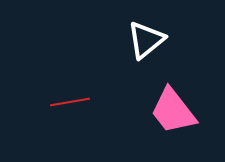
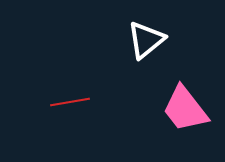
pink trapezoid: moved 12 px right, 2 px up
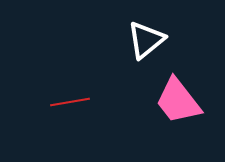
pink trapezoid: moved 7 px left, 8 px up
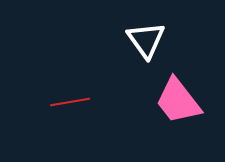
white triangle: rotated 27 degrees counterclockwise
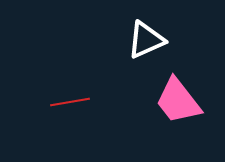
white triangle: rotated 42 degrees clockwise
